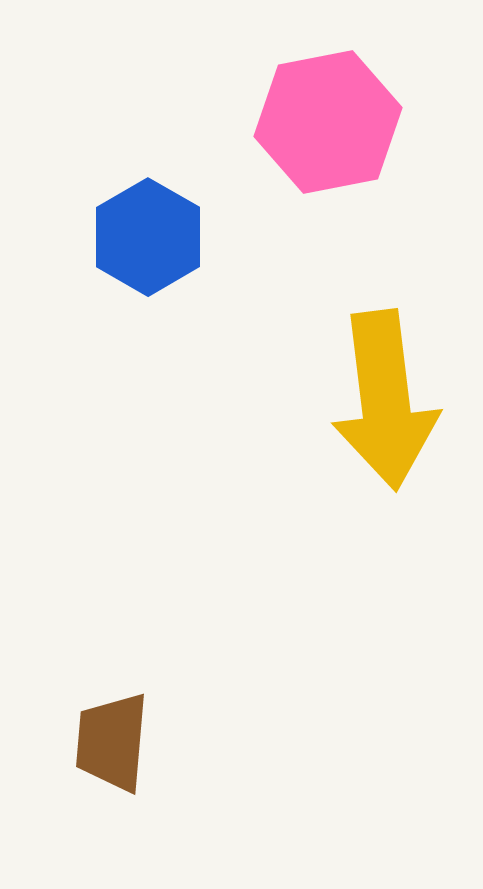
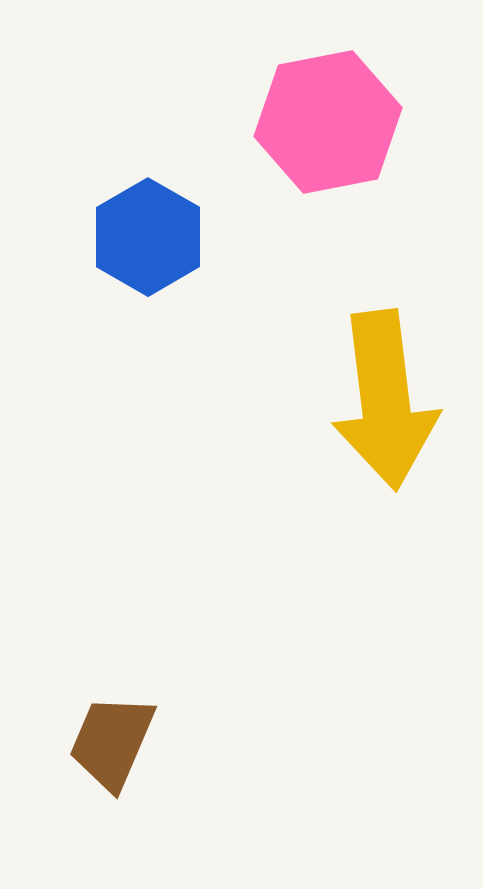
brown trapezoid: rotated 18 degrees clockwise
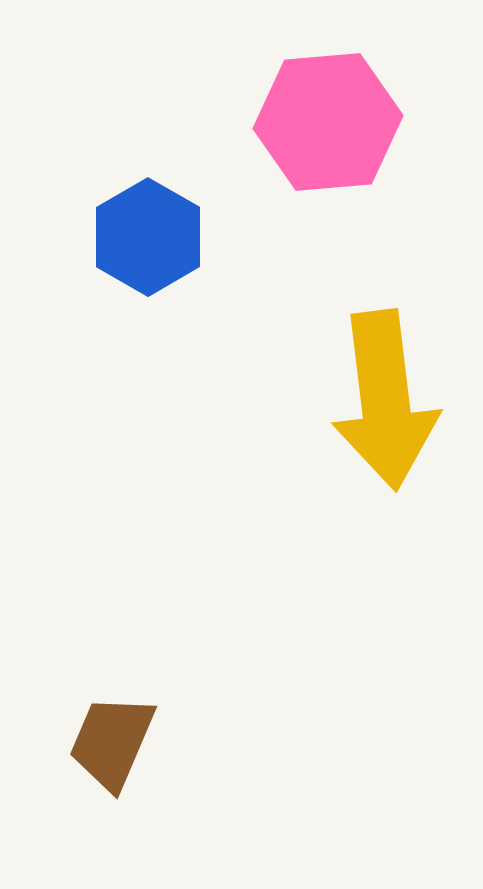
pink hexagon: rotated 6 degrees clockwise
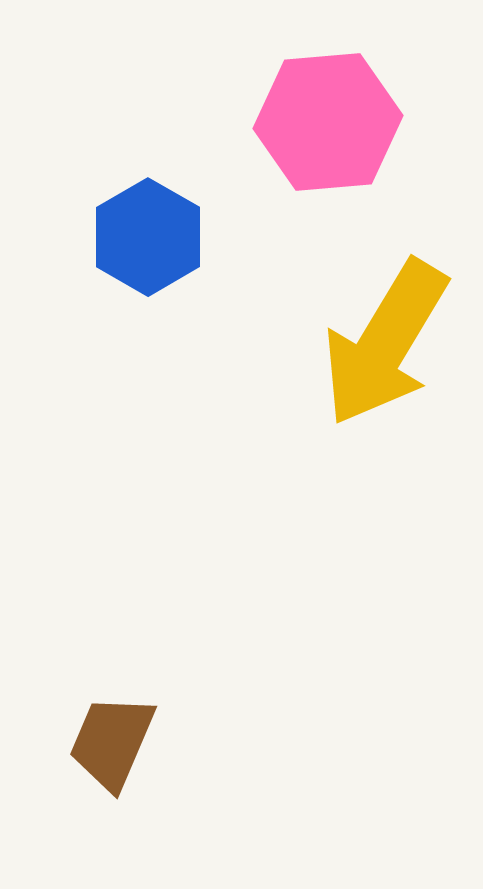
yellow arrow: moved 57 px up; rotated 38 degrees clockwise
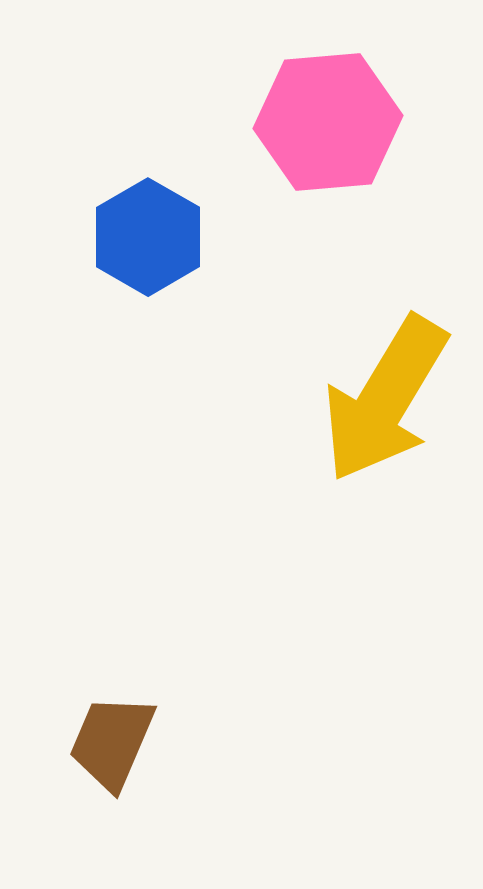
yellow arrow: moved 56 px down
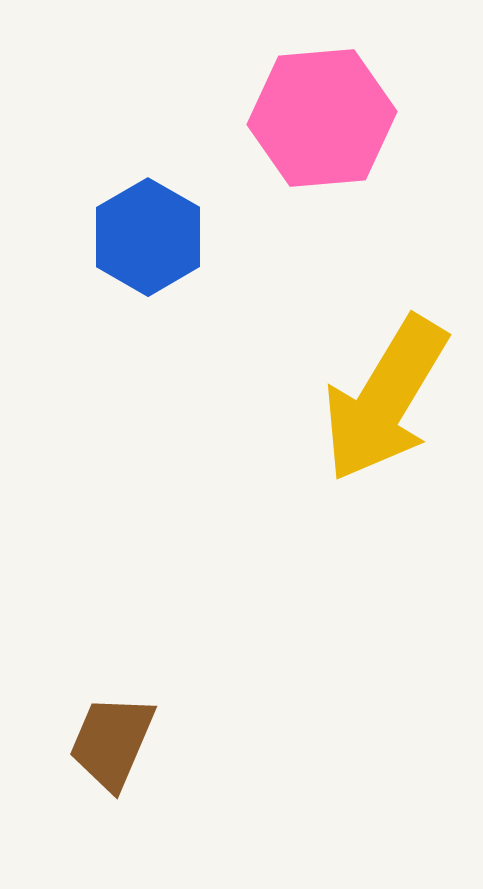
pink hexagon: moved 6 px left, 4 px up
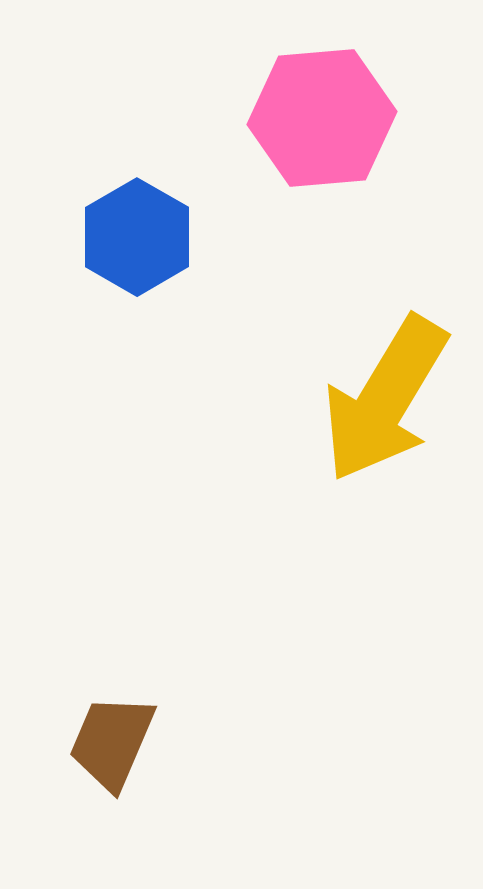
blue hexagon: moved 11 px left
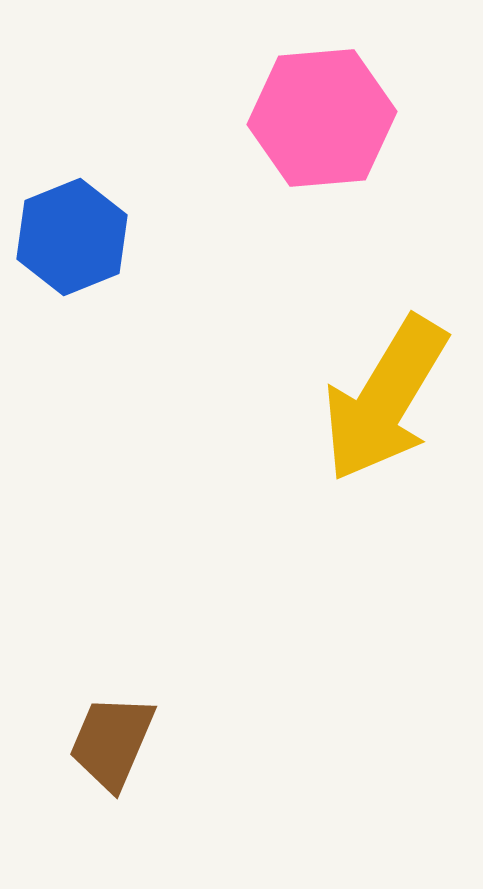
blue hexagon: moved 65 px left; rotated 8 degrees clockwise
